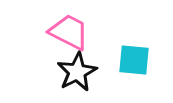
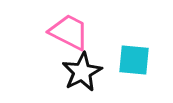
black star: moved 5 px right
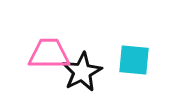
pink trapezoid: moved 20 px left, 22 px down; rotated 27 degrees counterclockwise
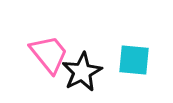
pink trapezoid: rotated 51 degrees clockwise
